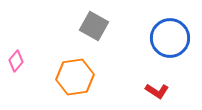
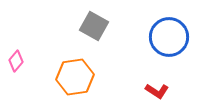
blue circle: moved 1 px left, 1 px up
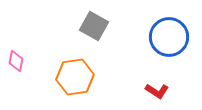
pink diamond: rotated 30 degrees counterclockwise
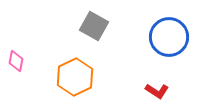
orange hexagon: rotated 18 degrees counterclockwise
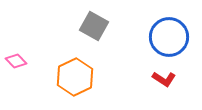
pink diamond: rotated 55 degrees counterclockwise
red L-shape: moved 7 px right, 12 px up
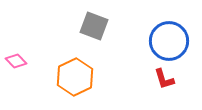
gray square: rotated 8 degrees counterclockwise
blue circle: moved 4 px down
red L-shape: rotated 40 degrees clockwise
